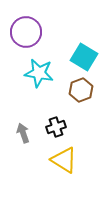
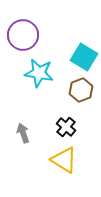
purple circle: moved 3 px left, 3 px down
black cross: moved 10 px right; rotated 30 degrees counterclockwise
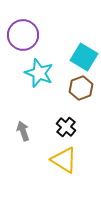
cyan star: rotated 12 degrees clockwise
brown hexagon: moved 2 px up
gray arrow: moved 2 px up
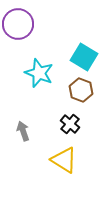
purple circle: moved 5 px left, 11 px up
brown hexagon: moved 2 px down; rotated 20 degrees counterclockwise
black cross: moved 4 px right, 3 px up
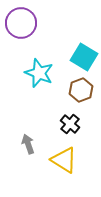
purple circle: moved 3 px right, 1 px up
brown hexagon: rotated 20 degrees clockwise
gray arrow: moved 5 px right, 13 px down
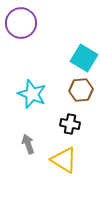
cyan square: moved 1 px down
cyan star: moved 7 px left, 21 px down
brown hexagon: rotated 15 degrees clockwise
black cross: rotated 30 degrees counterclockwise
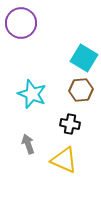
yellow triangle: rotated 8 degrees counterclockwise
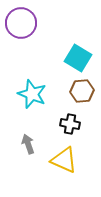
cyan square: moved 6 px left
brown hexagon: moved 1 px right, 1 px down
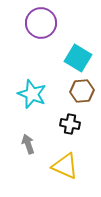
purple circle: moved 20 px right
yellow triangle: moved 1 px right, 6 px down
